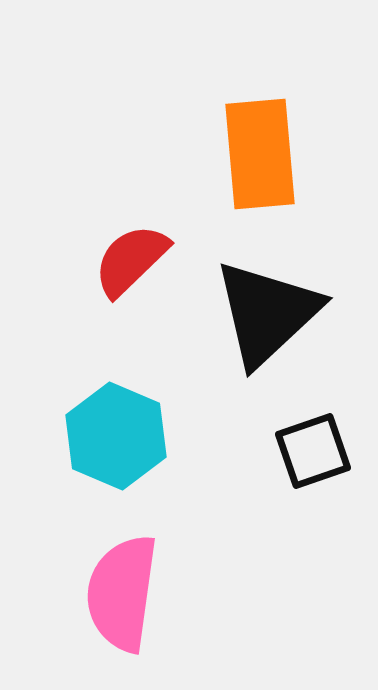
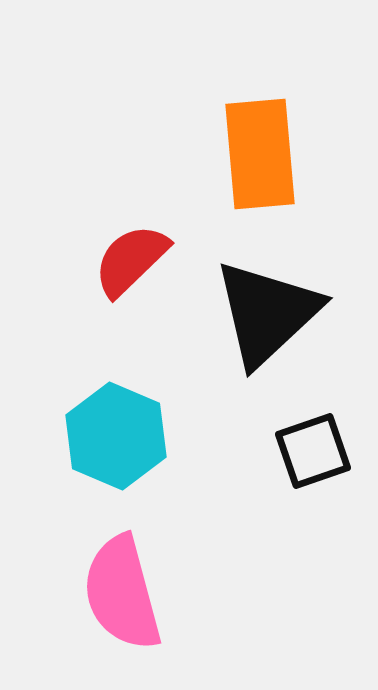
pink semicircle: rotated 23 degrees counterclockwise
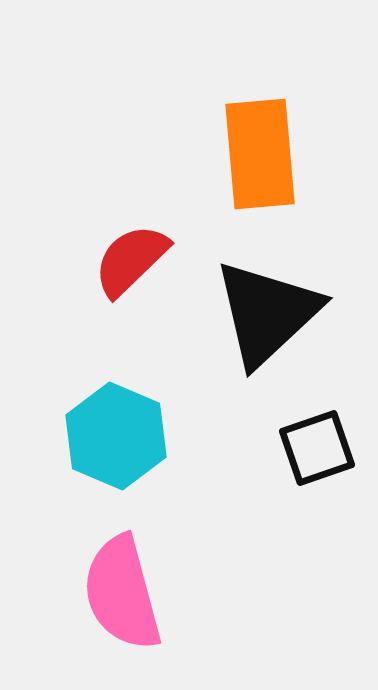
black square: moved 4 px right, 3 px up
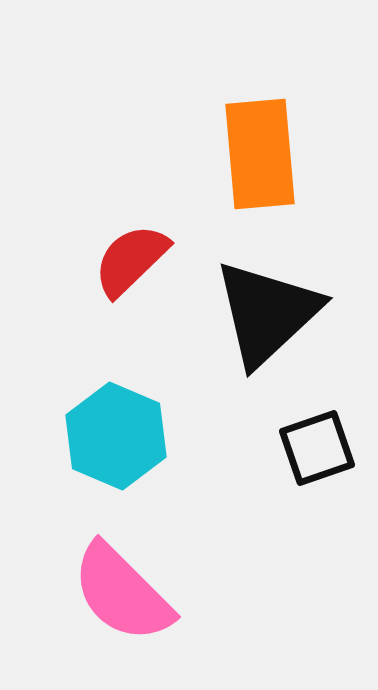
pink semicircle: rotated 30 degrees counterclockwise
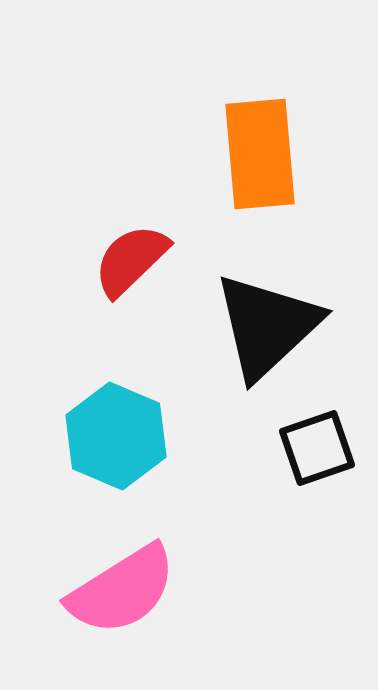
black triangle: moved 13 px down
pink semicircle: moved 3 px up; rotated 77 degrees counterclockwise
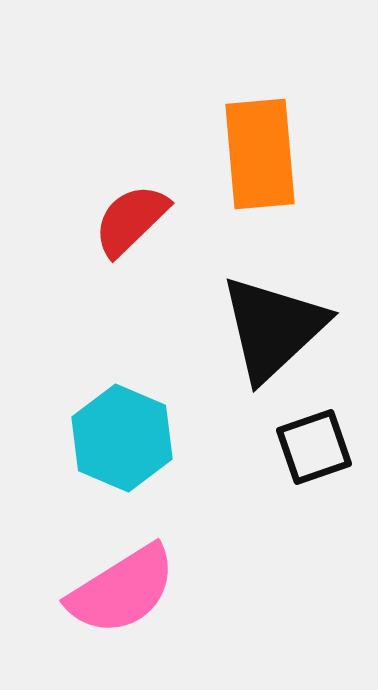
red semicircle: moved 40 px up
black triangle: moved 6 px right, 2 px down
cyan hexagon: moved 6 px right, 2 px down
black square: moved 3 px left, 1 px up
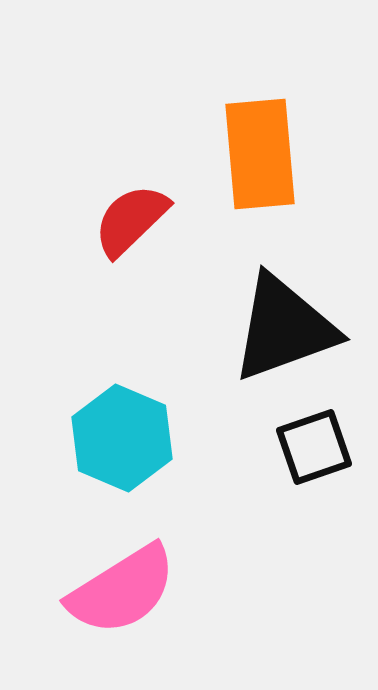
black triangle: moved 11 px right; rotated 23 degrees clockwise
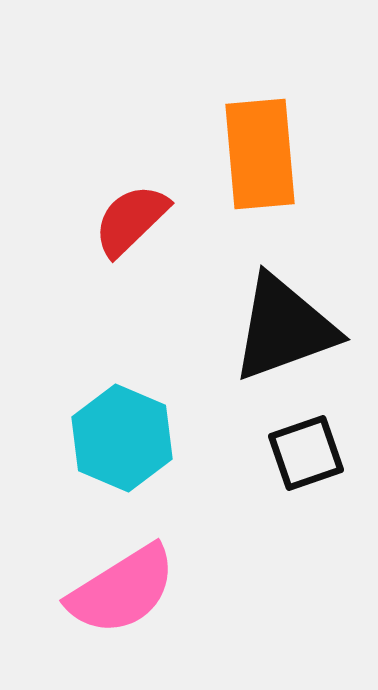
black square: moved 8 px left, 6 px down
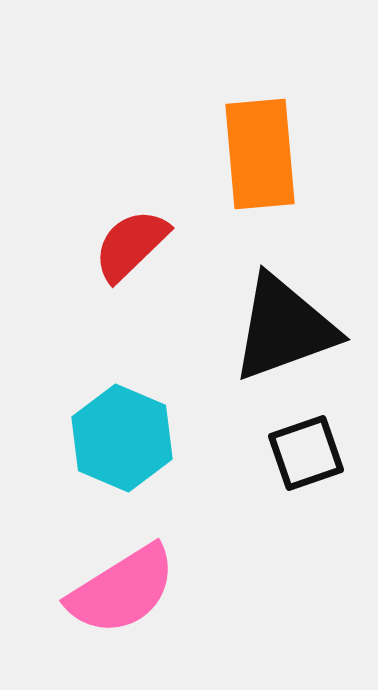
red semicircle: moved 25 px down
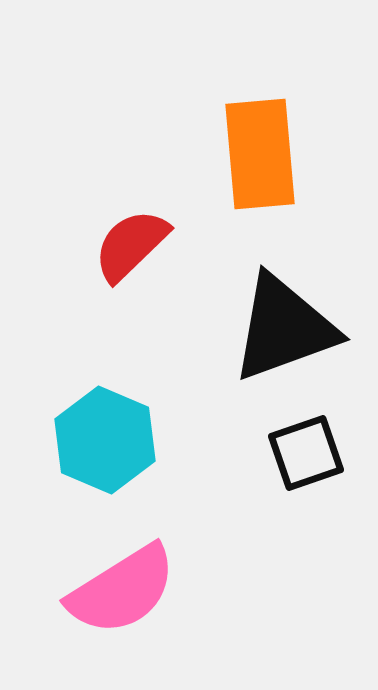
cyan hexagon: moved 17 px left, 2 px down
